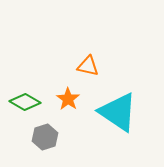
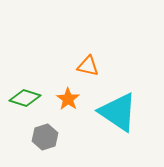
green diamond: moved 4 px up; rotated 12 degrees counterclockwise
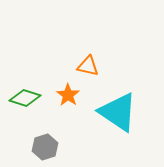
orange star: moved 4 px up
gray hexagon: moved 10 px down
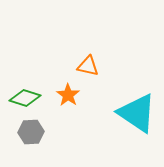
cyan triangle: moved 19 px right, 1 px down
gray hexagon: moved 14 px left, 15 px up; rotated 15 degrees clockwise
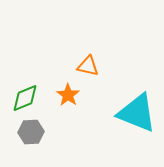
green diamond: rotated 40 degrees counterclockwise
cyan triangle: rotated 12 degrees counterclockwise
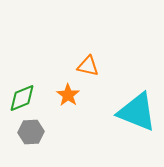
green diamond: moved 3 px left
cyan triangle: moved 1 px up
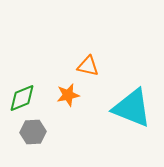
orange star: rotated 25 degrees clockwise
cyan triangle: moved 5 px left, 4 px up
gray hexagon: moved 2 px right
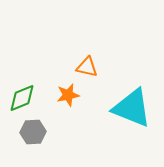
orange triangle: moved 1 px left, 1 px down
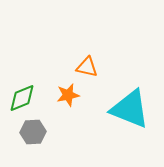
cyan triangle: moved 2 px left, 1 px down
